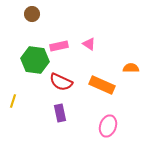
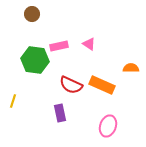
red semicircle: moved 10 px right, 3 px down
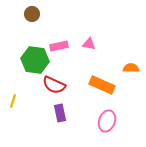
pink triangle: rotated 24 degrees counterclockwise
red semicircle: moved 17 px left
pink ellipse: moved 1 px left, 5 px up
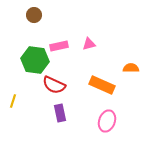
brown circle: moved 2 px right, 1 px down
pink triangle: rotated 24 degrees counterclockwise
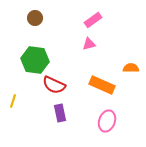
brown circle: moved 1 px right, 3 px down
pink rectangle: moved 34 px right, 26 px up; rotated 24 degrees counterclockwise
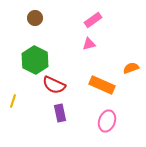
green hexagon: rotated 20 degrees clockwise
orange semicircle: rotated 21 degrees counterclockwise
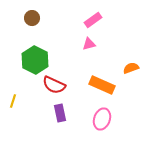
brown circle: moved 3 px left
pink ellipse: moved 5 px left, 2 px up
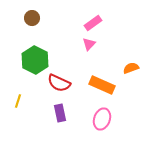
pink rectangle: moved 3 px down
pink triangle: rotated 32 degrees counterclockwise
red semicircle: moved 5 px right, 2 px up
yellow line: moved 5 px right
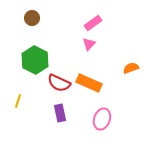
orange rectangle: moved 13 px left, 2 px up
